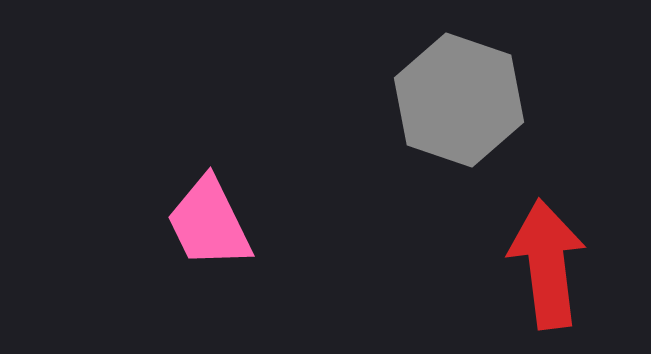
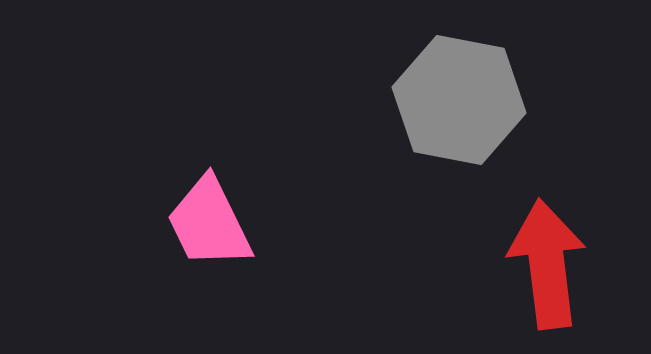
gray hexagon: rotated 8 degrees counterclockwise
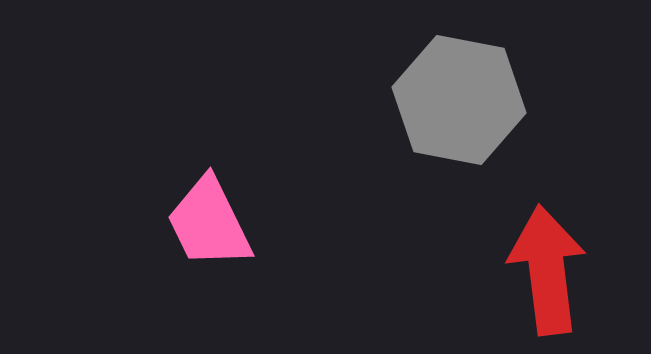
red arrow: moved 6 px down
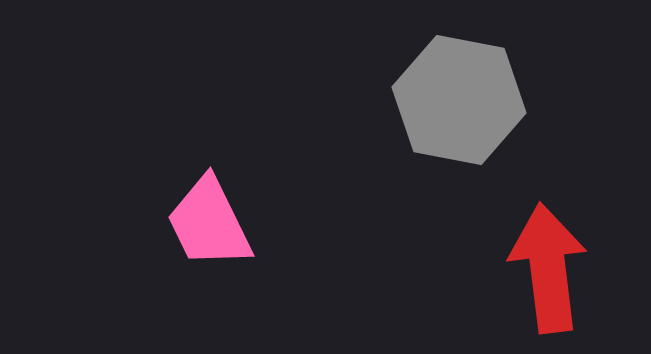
red arrow: moved 1 px right, 2 px up
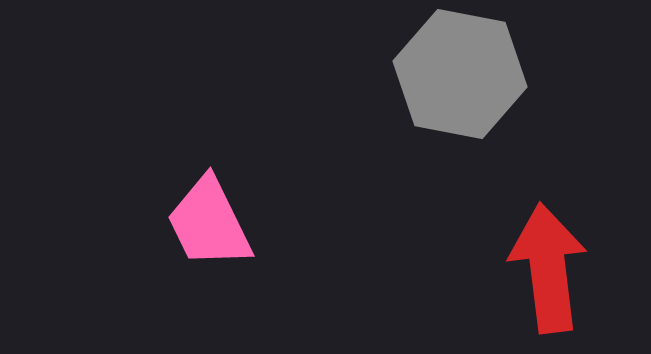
gray hexagon: moved 1 px right, 26 px up
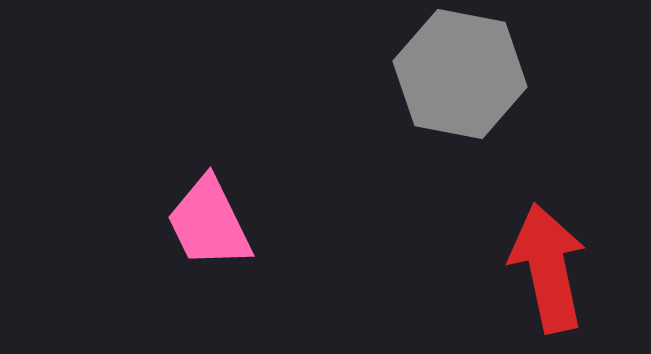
red arrow: rotated 5 degrees counterclockwise
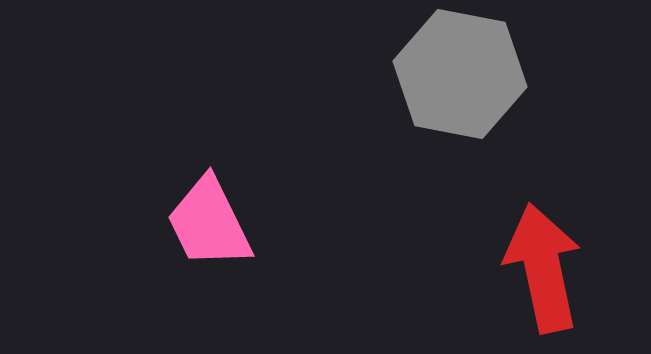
red arrow: moved 5 px left
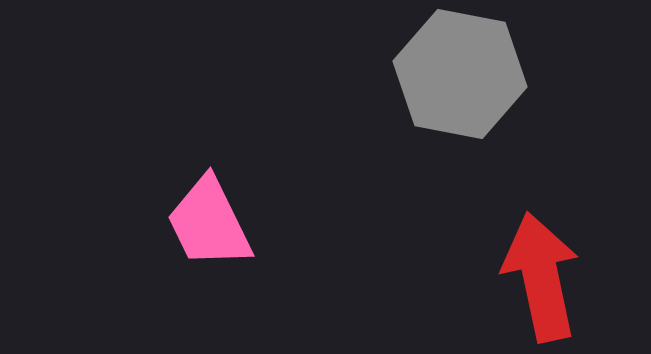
red arrow: moved 2 px left, 9 px down
